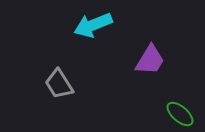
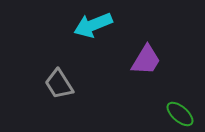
purple trapezoid: moved 4 px left
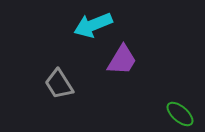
purple trapezoid: moved 24 px left
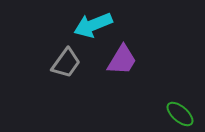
gray trapezoid: moved 7 px right, 21 px up; rotated 112 degrees counterclockwise
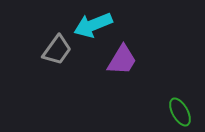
gray trapezoid: moved 9 px left, 13 px up
green ellipse: moved 2 px up; rotated 20 degrees clockwise
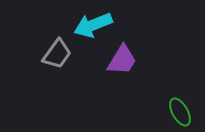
gray trapezoid: moved 4 px down
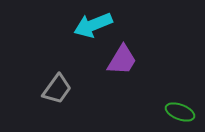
gray trapezoid: moved 35 px down
green ellipse: rotated 40 degrees counterclockwise
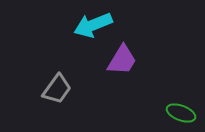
green ellipse: moved 1 px right, 1 px down
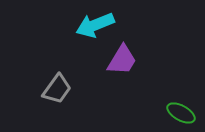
cyan arrow: moved 2 px right
green ellipse: rotated 8 degrees clockwise
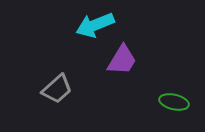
gray trapezoid: rotated 12 degrees clockwise
green ellipse: moved 7 px left, 11 px up; rotated 16 degrees counterclockwise
